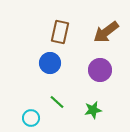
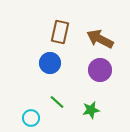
brown arrow: moved 6 px left, 7 px down; rotated 64 degrees clockwise
green star: moved 2 px left
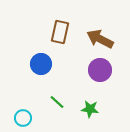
blue circle: moved 9 px left, 1 px down
green star: moved 1 px left, 1 px up; rotated 18 degrees clockwise
cyan circle: moved 8 px left
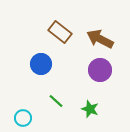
brown rectangle: rotated 65 degrees counterclockwise
green line: moved 1 px left, 1 px up
green star: rotated 12 degrees clockwise
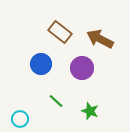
purple circle: moved 18 px left, 2 px up
green star: moved 2 px down
cyan circle: moved 3 px left, 1 px down
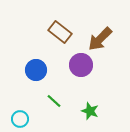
brown arrow: rotated 72 degrees counterclockwise
blue circle: moved 5 px left, 6 px down
purple circle: moved 1 px left, 3 px up
green line: moved 2 px left
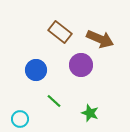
brown arrow: rotated 112 degrees counterclockwise
green star: moved 2 px down
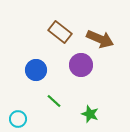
green star: moved 1 px down
cyan circle: moved 2 px left
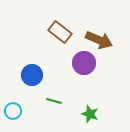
brown arrow: moved 1 px left, 1 px down
purple circle: moved 3 px right, 2 px up
blue circle: moved 4 px left, 5 px down
green line: rotated 28 degrees counterclockwise
cyan circle: moved 5 px left, 8 px up
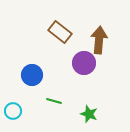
brown arrow: rotated 108 degrees counterclockwise
green star: moved 1 px left
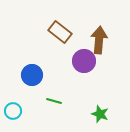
purple circle: moved 2 px up
green star: moved 11 px right
